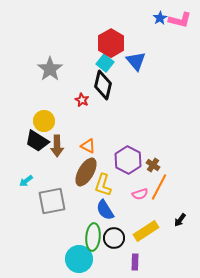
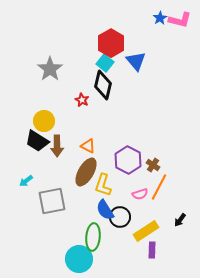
black circle: moved 6 px right, 21 px up
purple rectangle: moved 17 px right, 12 px up
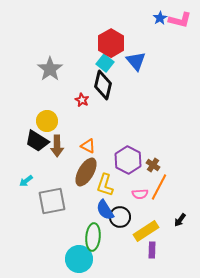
yellow circle: moved 3 px right
yellow L-shape: moved 2 px right
pink semicircle: rotated 14 degrees clockwise
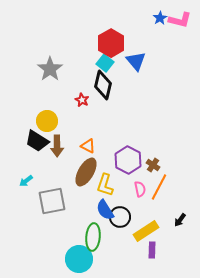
pink semicircle: moved 5 px up; rotated 98 degrees counterclockwise
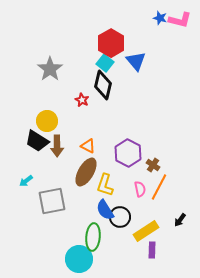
blue star: rotated 24 degrees counterclockwise
purple hexagon: moved 7 px up
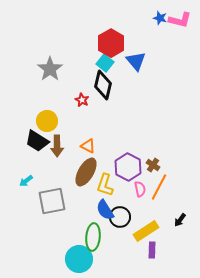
purple hexagon: moved 14 px down
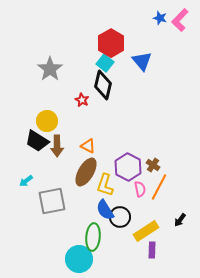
pink L-shape: rotated 120 degrees clockwise
blue triangle: moved 6 px right
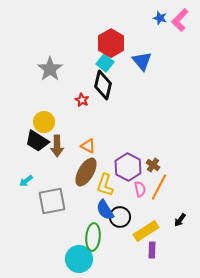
yellow circle: moved 3 px left, 1 px down
